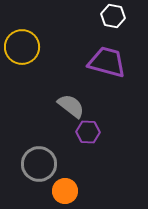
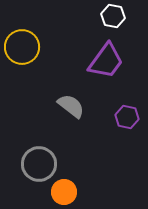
purple trapezoid: moved 1 px left, 1 px up; rotated 111 degrees clockwise
purple hexagon: moved 39 px right, 15 px up; rotated 10 degrees clockwise
orange circle: moved 1 px left, 1 px down
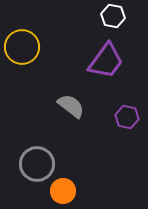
gray circle: moved 2 px left
orange circle: moved 1 px left, 1 px up
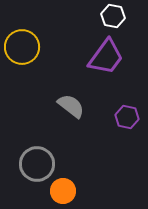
purple trapezoid: moved 4 px up
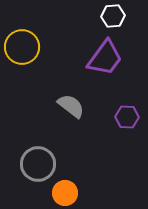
white hexagon: rotated 15 degrees counterclockwise
purple trapezoid: moved 1 px left, 1 px down
purple hexagon: rotated 10 degrees counterclockwise
gray circle: moved 1 px right
orange circle: moved 2 px right, 2 px down
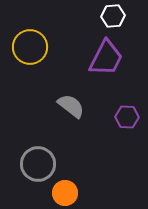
yellow circle: moved 8 px right
purple trapezoid: moved 1 px right; rotated 9 degrees counterclockwise
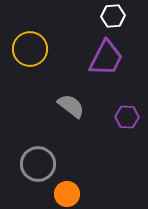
yellow circle: moved 2 px down
orange circle: moved 2 px right, 1 px down
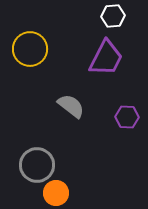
gray circle: moved 1 px left, 1 px down
orange circle: moved 11 px left, 1 px up
